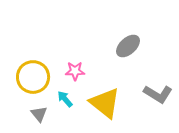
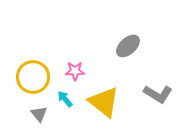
yellow triangle: moved 1 px left, 1 px up
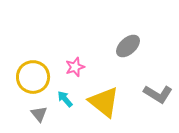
pink star: moved 4 px up; rotated 18 degrees counterclockwise
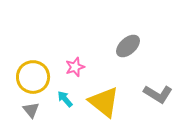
gray triangle: moved 8 px left, 4 px up
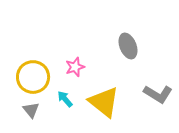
gray ellipse: rotated 70 degrees counterclockwise
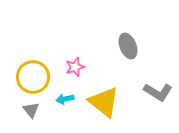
gray L-shape: moved 2 px up
cyan arrow: rotated 60 degrees counterclockwise
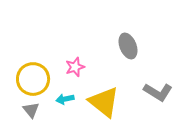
yellow circle: moved 2 px down
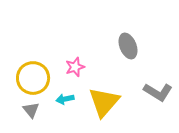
yellow circle: moved 1 px up
yellow triangle: rotated 32 degrees clockwise
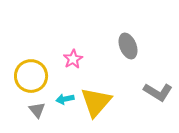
pink star: moved 2 px left, 8 px up; rotated 12 degrees counterclockwise
yellow circle: moved 2 px left, 2 px up
yellow triangle: moved 8 px left
gray triangle: moved 6 px right
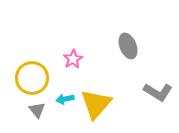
yellow circle: moved 1 px right, 2 px down
yellow triangle: moved 2 px down
